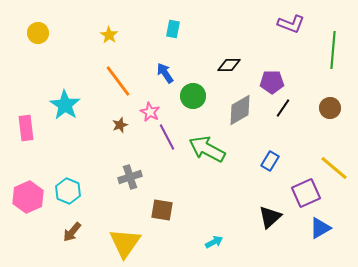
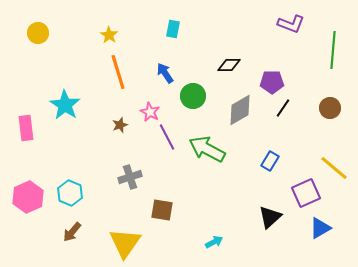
orange line: moved 9 px up; rotated 20 degrees clockwise
cyan hexagon: moved 2 px right, 2 px down
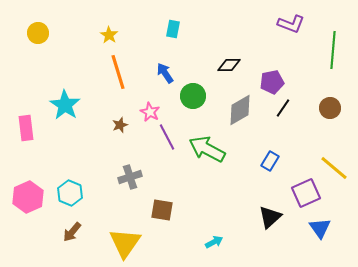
purple pentagon: rotated 10 degrees counterclockwise
blue triangle: rotated 35 degrees counterclockwise
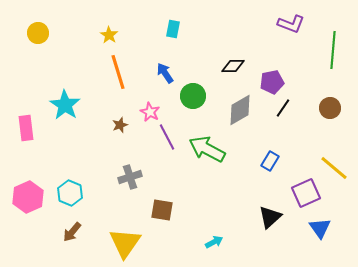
black diamond: moved 4 px right, 1 px down
